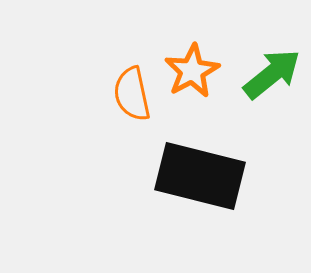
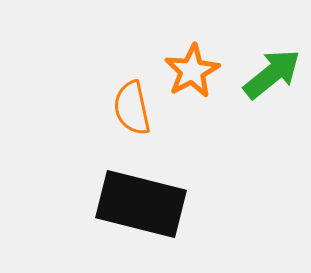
orange semicircle: moved 14 px down
black rectangle: moved 59 px left, 28 px down
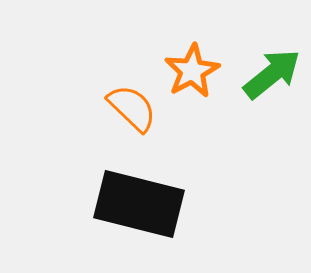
orange semicircle: rotated 146 degrees clockwise
black rectangle: moved 2 px left
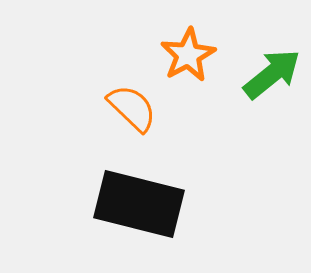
orange star: moved 4 px left, 16 px up
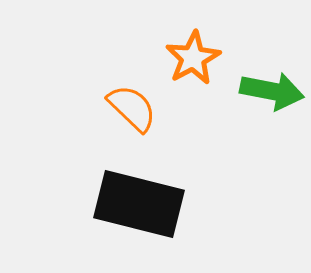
orange star: moved 5 px right, 3 px down
green arrow: moved 17 px down; rotated 50 degrees clockwise
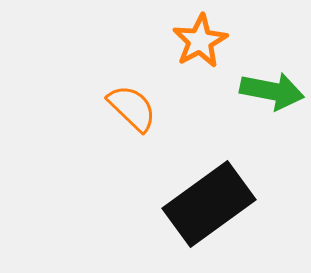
orange star: moved 7 px right, 17 px up
black rectangle: moved 70 px right; rotated 50 degrees counterclockwise
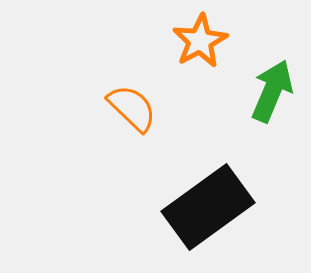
green arrow: rotated 78 degrees counterclockwise
black rectangle: moved 1 px left, 3 px down
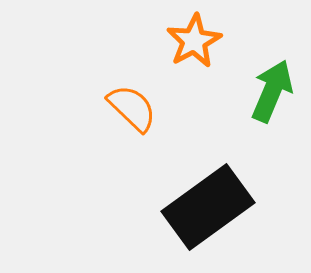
orange star: moved 6 px left
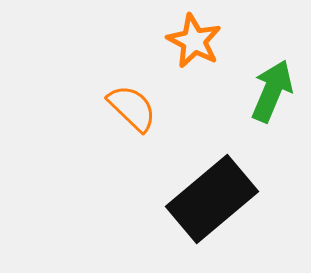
orange star: rotated 16 degrees counterclockwise
black rectangle: moved 4 px right, 8 px up; rotated 4 degrees counterclockwise
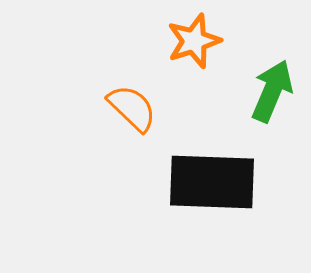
orange star: rotated 26 degrees clockwise
black rectangle: moved 17 px up; rotated 42 degrees clockwise
